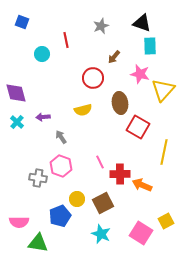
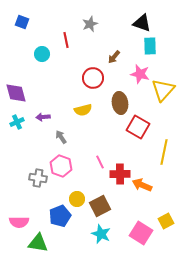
gray star: moved 11 px left, 2 px up
cyan cross: rotated 24 degrees clockwise
brown square: moved 3 px left, 3 px down
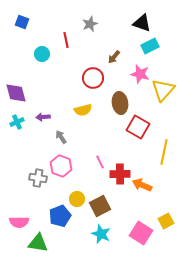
cyan rectangle: rotated 66 degrees clockwise
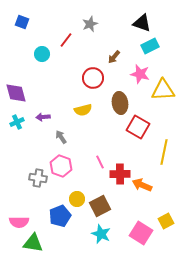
red line: rotated 49 degrees clockwise
yellow triangle: rotated 45 degrees clockwise
green triangle: moved 5 px left
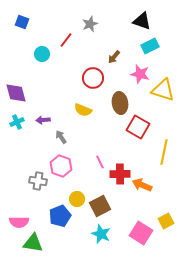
black triangle: moved 2 px up
yellow triangle: rotated 20 degrees clockwise
yellow semicircle: rotated 36 degrees clockwise
purple arrow: moved 3 px down
gray cross: moved 3 px down
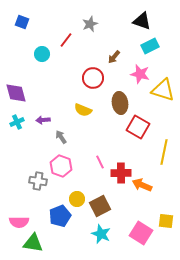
red cross: moved 1 px right, 1 px up
yellow square: rotated 35 degrees clockwise
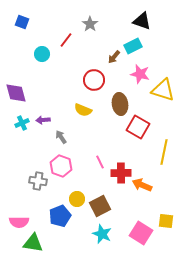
gray star: rotated 14 degrees counterclockwise
cyan rectangle: moved 17 px left
red circle: moved 1 px right, 2 px down
brown ellipse: moved 1 px down
cyan cross: moved 5 px right, 1 px down
cyan star: moved 1 px right
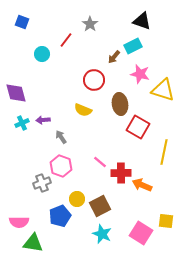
pink line: rotated 24 degrees counterclockwise
gray cross: moved 4 px right, 2 px down; rotated 30 degrees counterclockwise
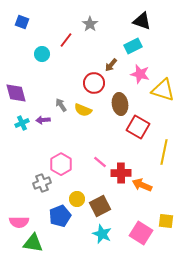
brown arrow: moved 3 px left, 8 px down
red circle: moved 3 px down
gray arrow: moved 32 px up
pink hexagon: moved 2 px up; rotated 10 degrees clockwise
